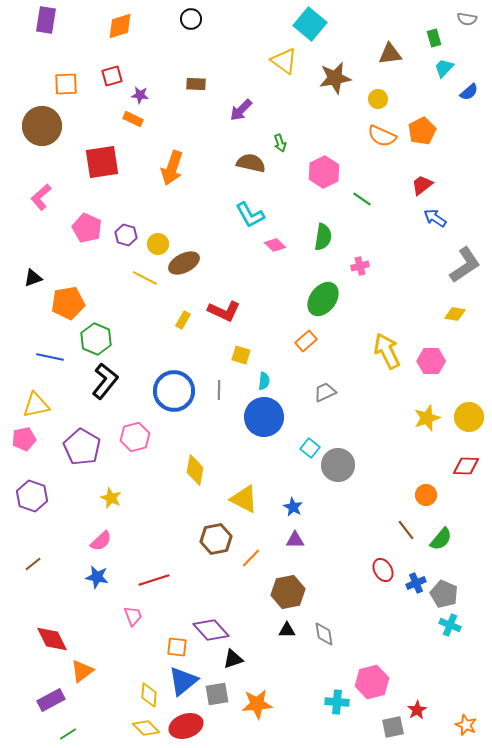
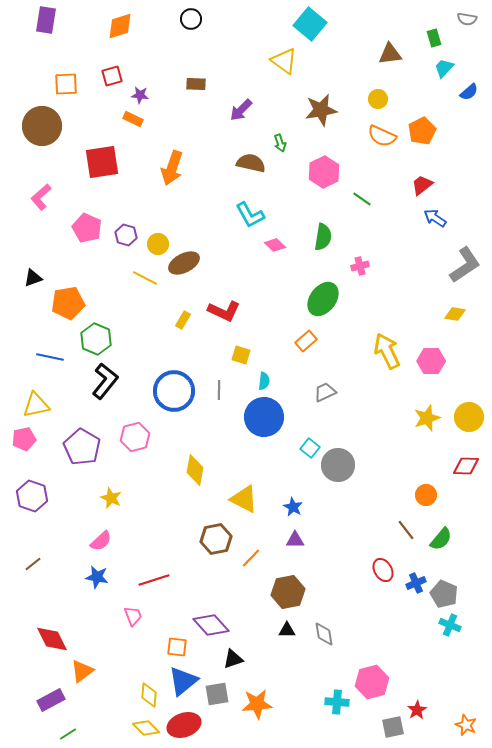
brown star at (335, 78): moved 14 px left, 32 px down
purple diamond at (211, 630): moved 5 px up
red ellipse at (186, 726): moved 2 px left, 1 px up
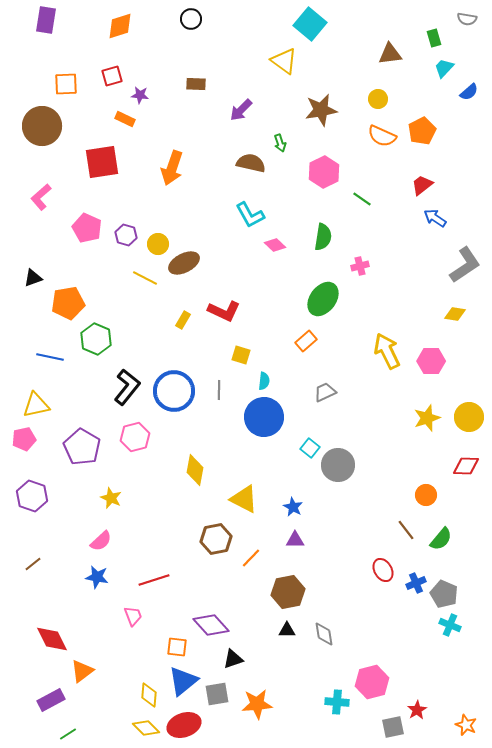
orange rectangle at (133, 119): moved 8 px left
black L-shape at (105, 381): moved 22 px right, 6 px down
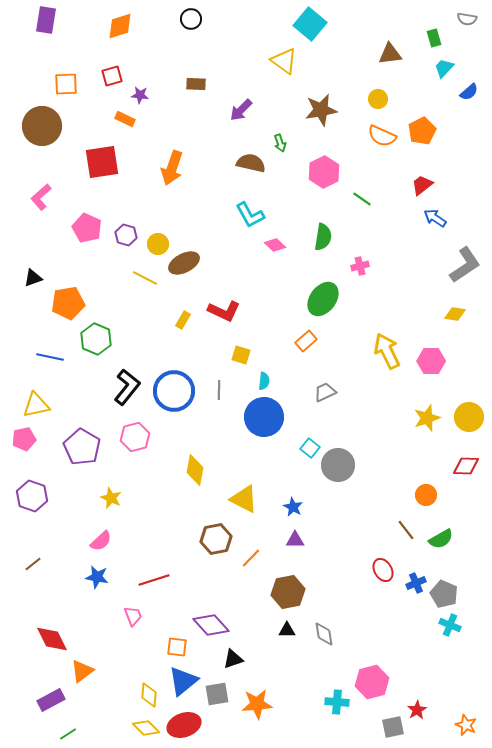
green semicircle at (441, 539): rotated 20 degrees clockwise
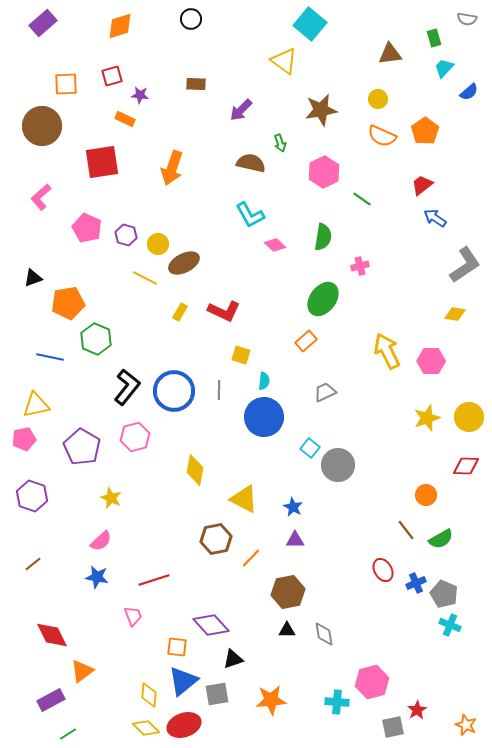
purple rectangle at (46, 20): moved 3 px left, 3 px down; rotated 40 degrees clockwise
orange pentagon at (422, 131): moved 3 px right; rotated 8 degrees counterclockwise
yellow rectangle at (183, 320): moved 3 px left, 8 px up
red diamond at (52, 639): moved 4 px up
orange star at (257, 704): moved 14 px right, 4 px up
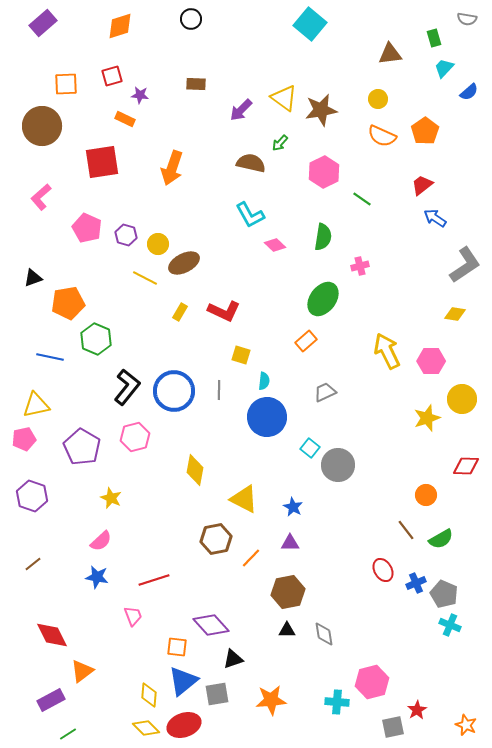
yellow triangle at (284, 61): moved 37 px down
green arrow at (280, 143): rotated 60 degrees clockwise
blue circle at (264, 417): moved 3 px right
yellow circle at (469, 417): moved 7 px left, 18 px up
purple triangle at (295, 540): moved 5 px left, 3 px down
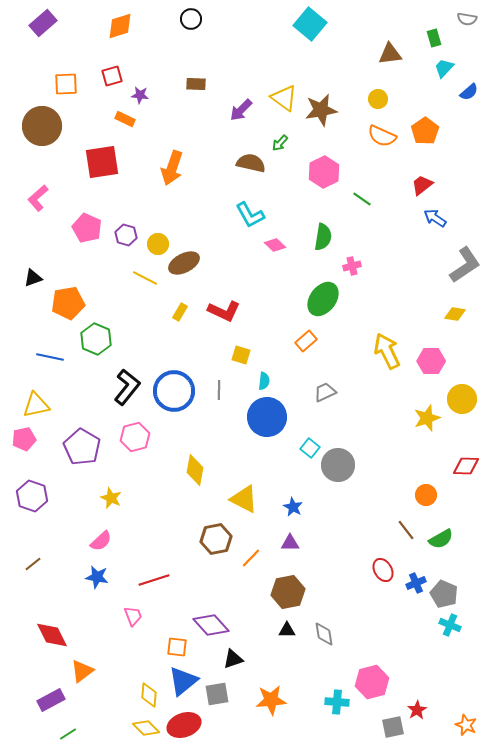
pink L-shape at (41, 197): moved 3 px left, 1 px down
pink cross at (360, 266): moved 8 px left
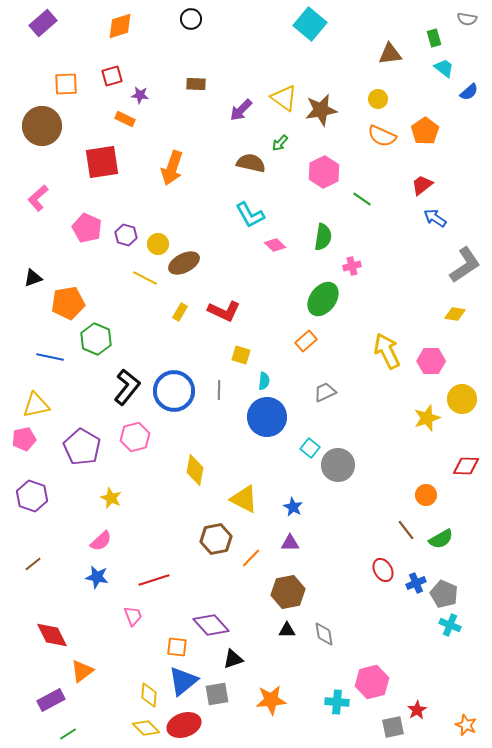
cyan trapezoid at (444, 68): rotated 85 degrees clockwise
